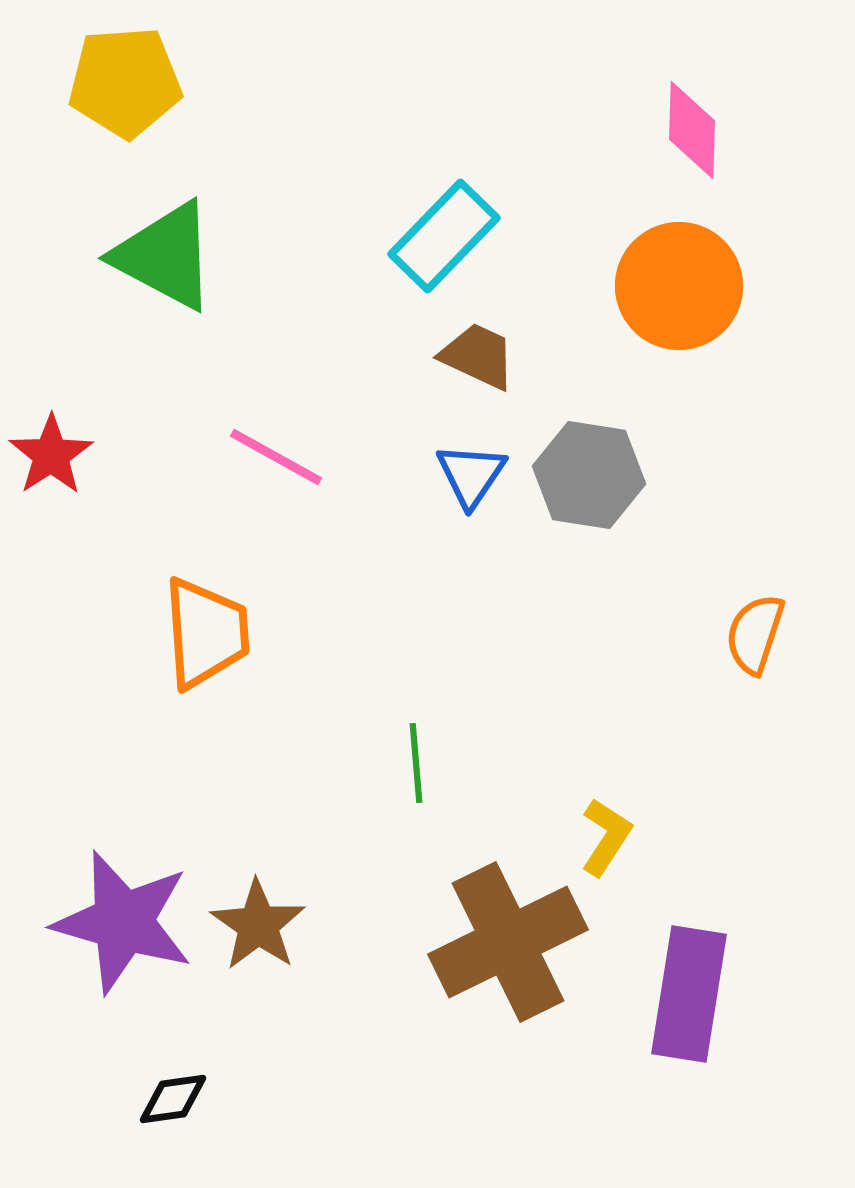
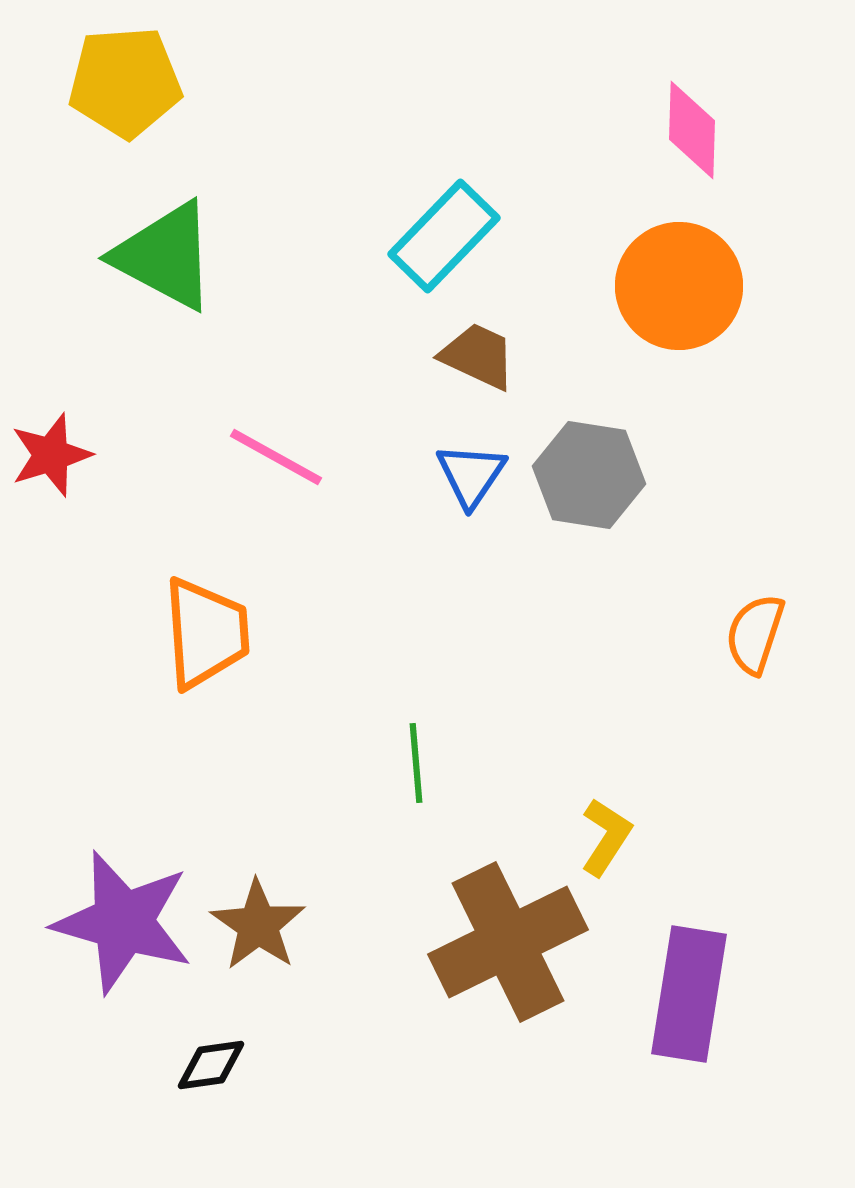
red star: rotated 16 degrees clockwise
black diamond: moved 38 px right, 34 px up
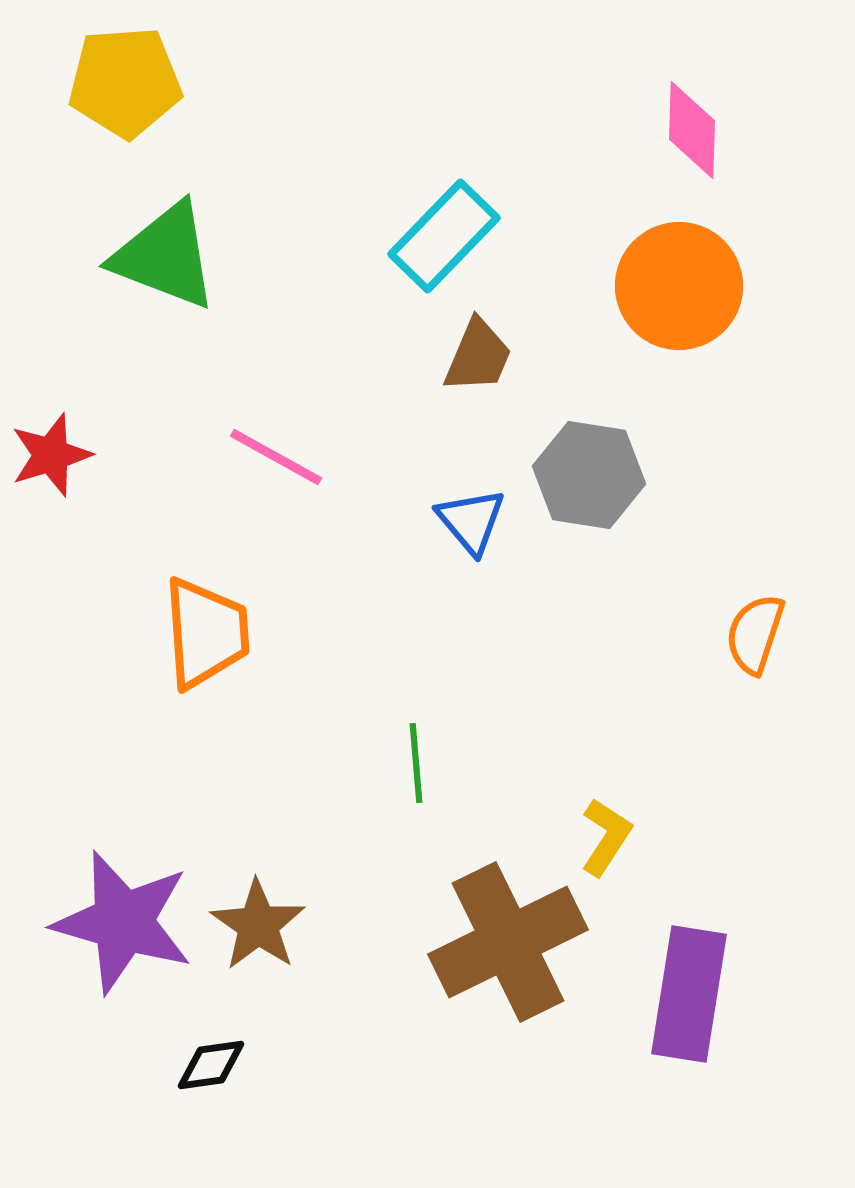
green triangle: rotated 7 degrees counterclockwise
brown trapezoid: rotated 88 degrees clockwise
blue triangle: moved 46 px down; rotated 14 degrees counterclockwise
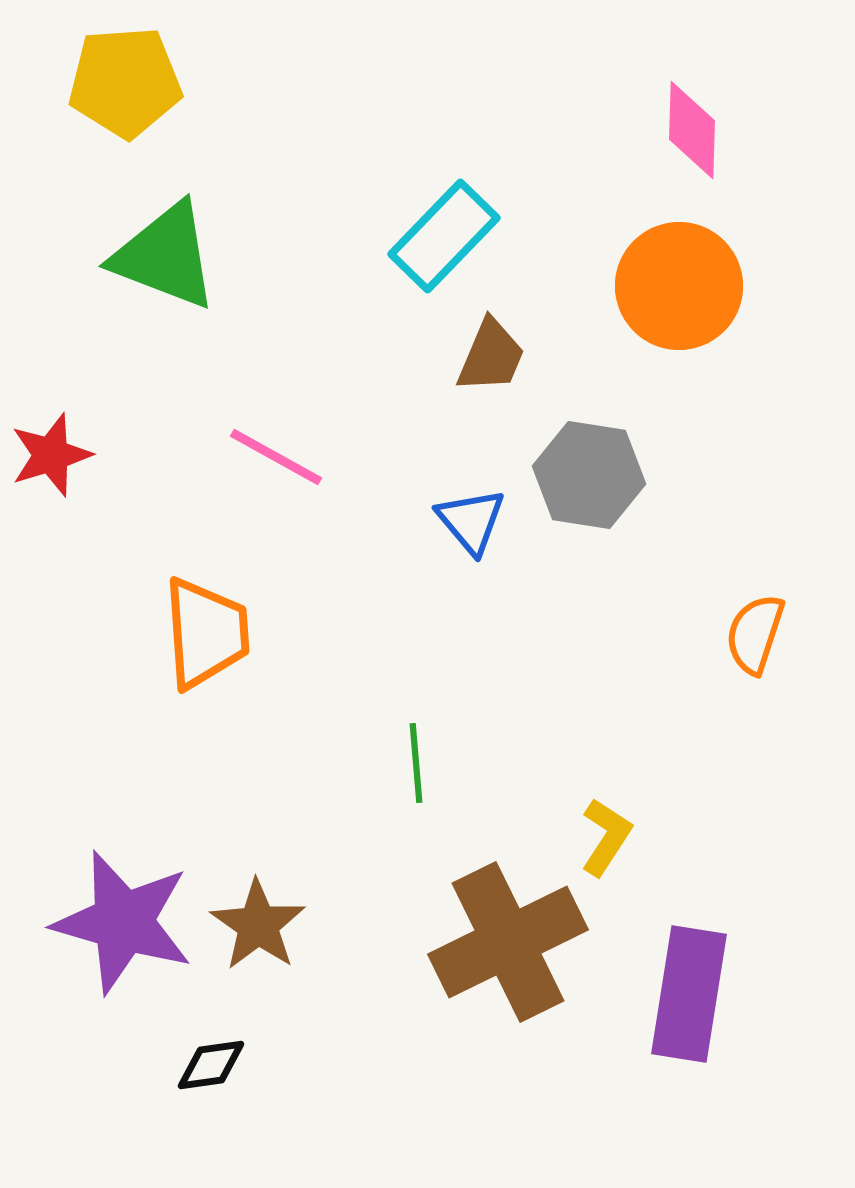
brown trapezoid: moved 13 px right
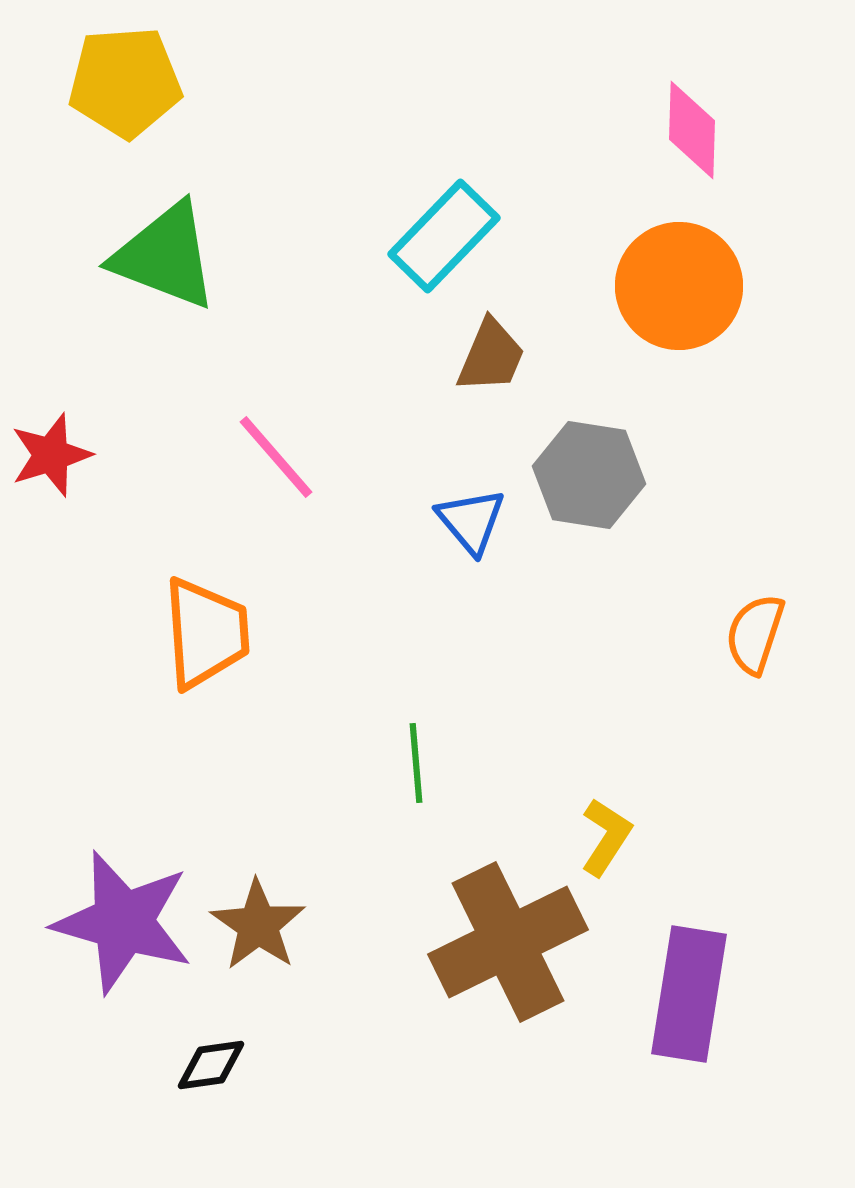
pink line: rotated 20 degrees clockwise
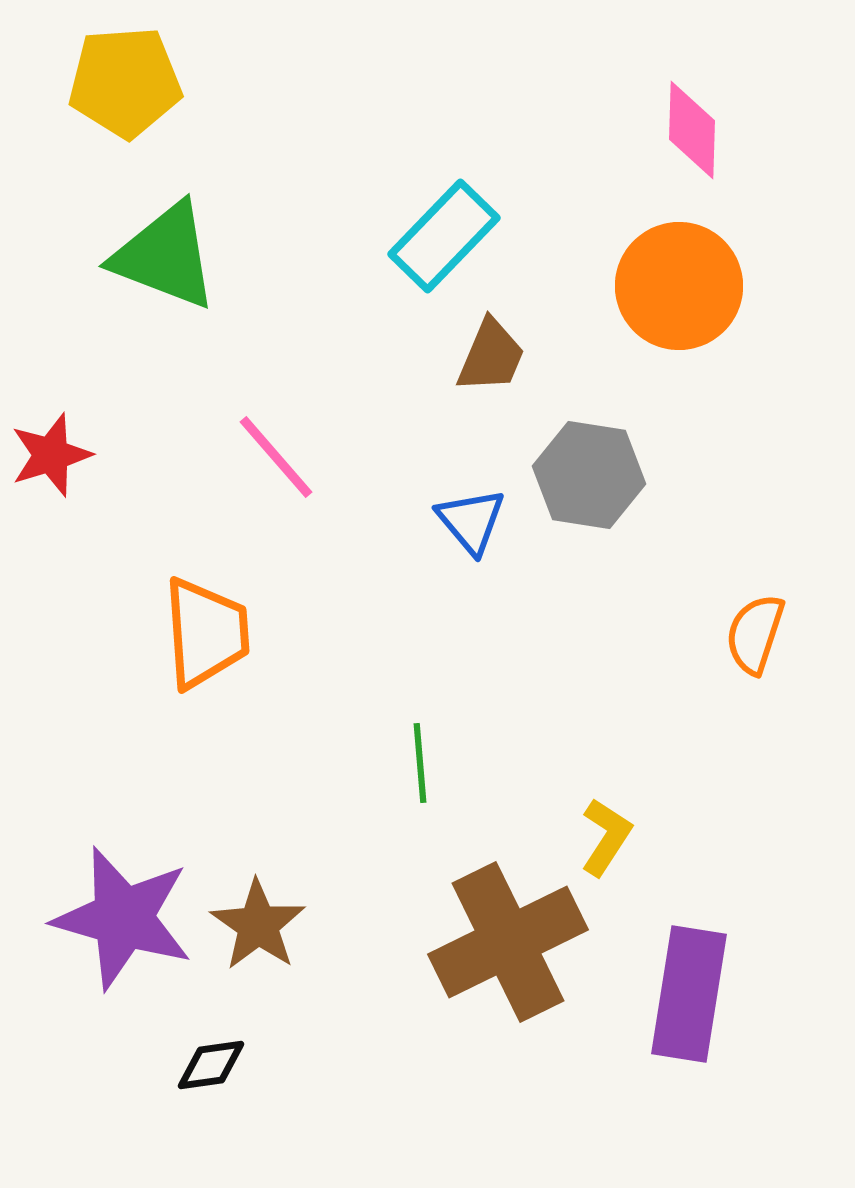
green line: moved 4 px right
purple star: moved 4 px up
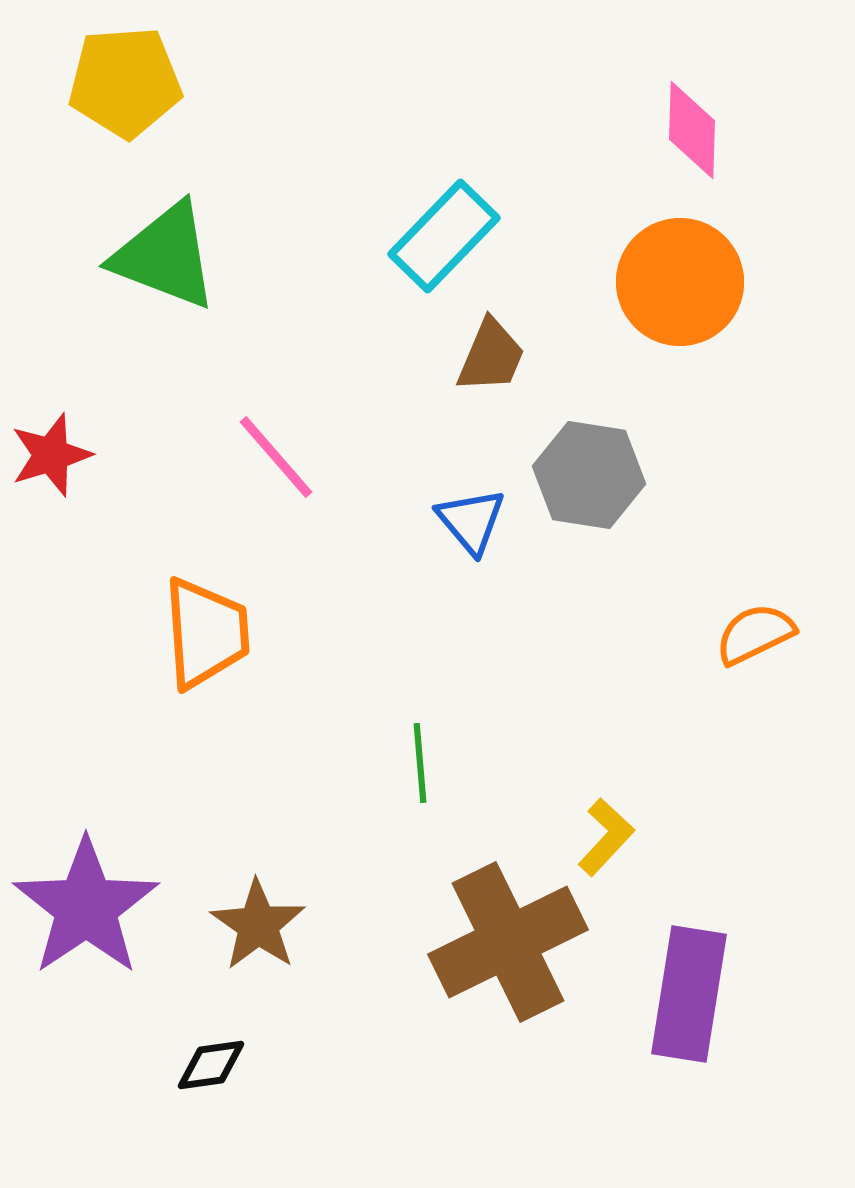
orange circle: moved 1 px right, 4 px up
orange semicircle: rotated 46 degrees clockwise
yellow L-shape: rotated 10 degrees clockwise
purple star: moved 37 px left, 11 px up; rotated 22 degrees clockwise
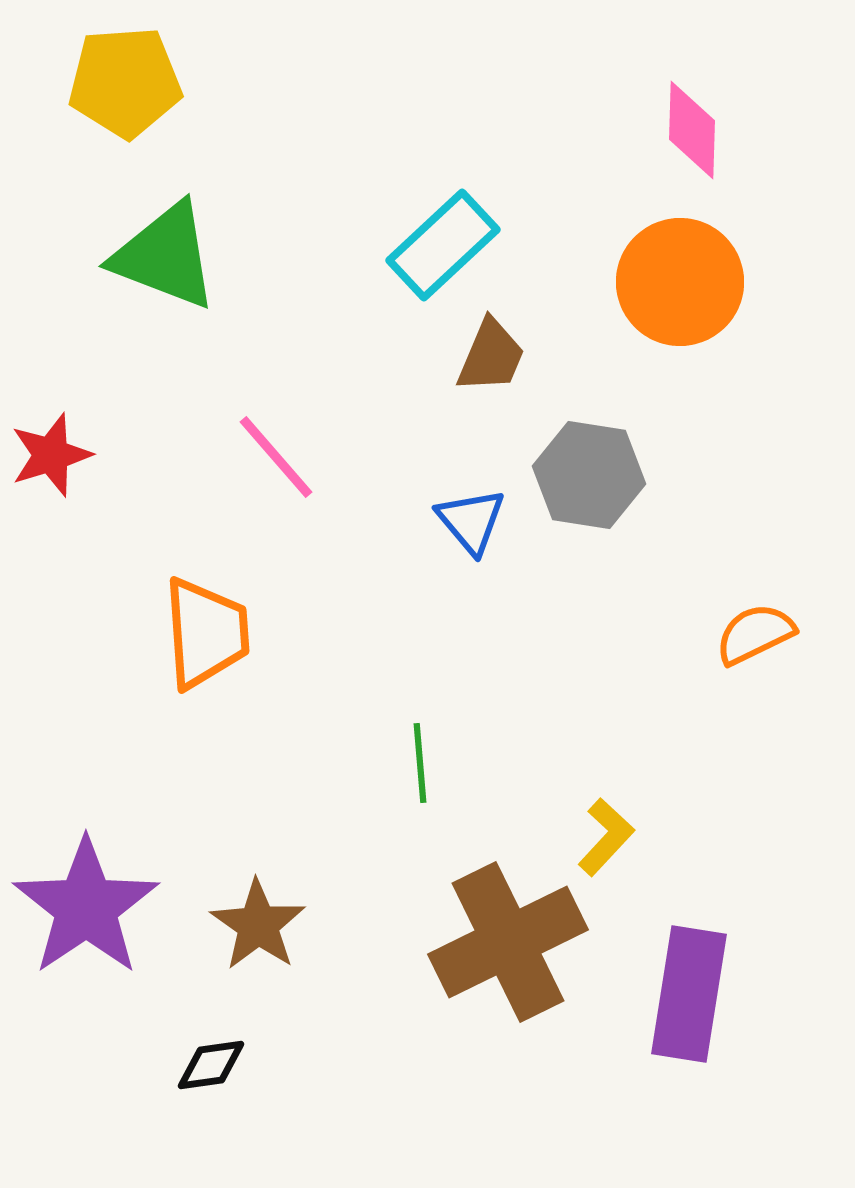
cyan rectangle: moved 1 px left, 9 px down; rotated 3 degrees clockwise
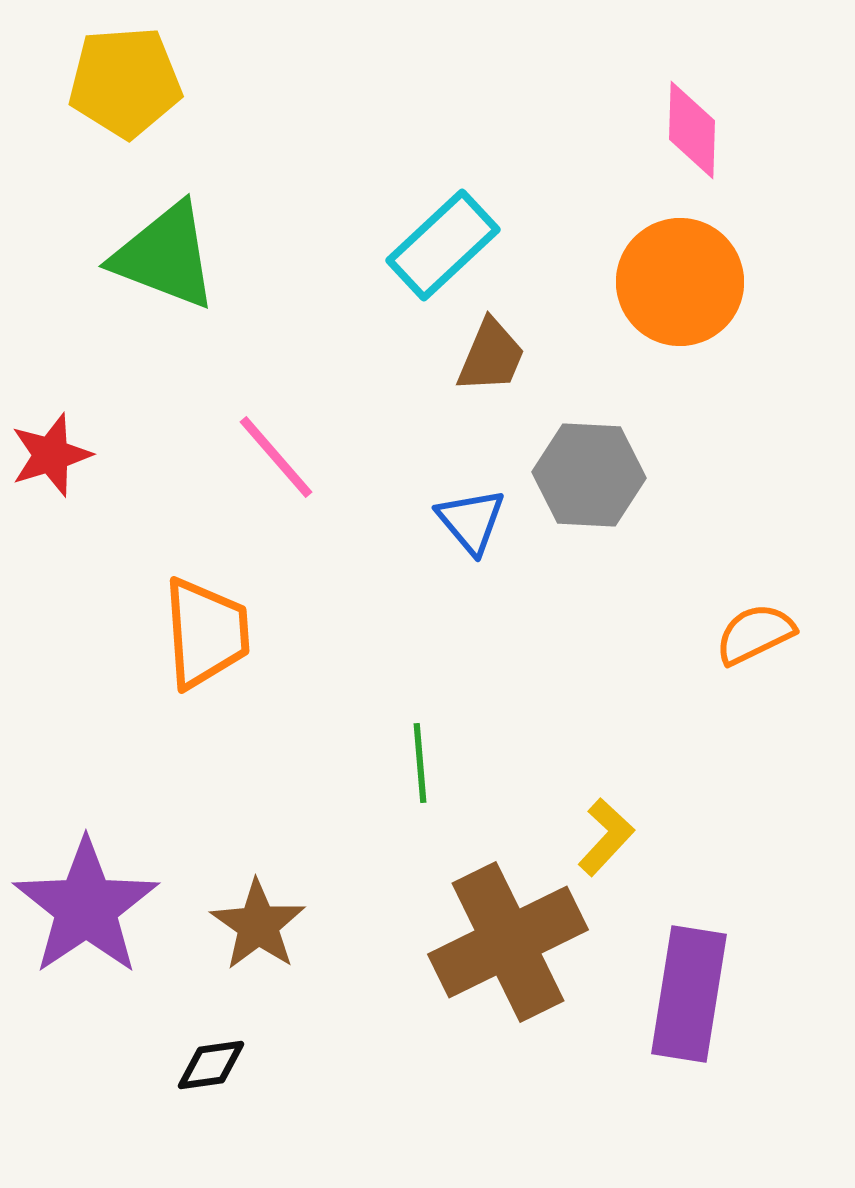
gray hexagon: rotated 6 degrees counterclockwise
